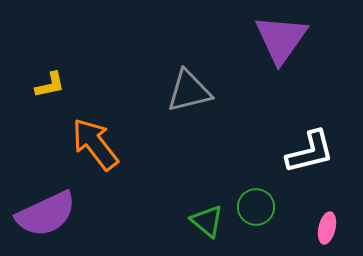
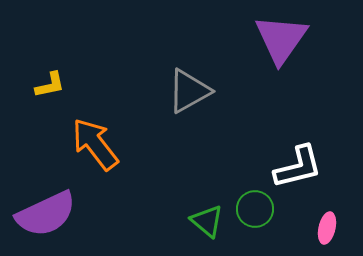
gray triangle: rotated 15 degrees counterclockwise
white L-shape: moved 12 px left, 15 px down
green circle: moved 1 px left, 2 px down
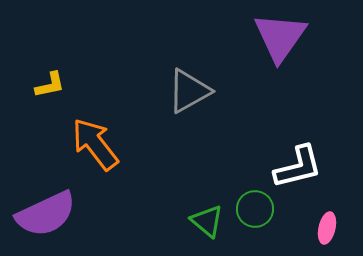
purple triangle: moved 1 px left, 2 px up
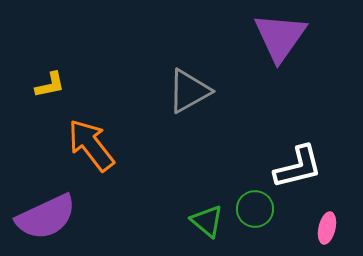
orange arrow: moved 4 px left, 1 px down
purple semicircle: moved 3 px down
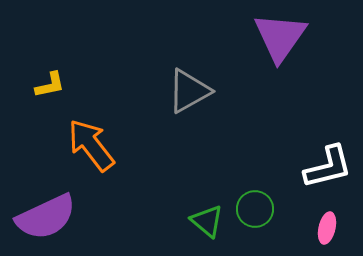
white L-shape: moved 30 px right
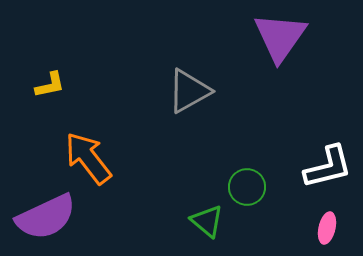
orange arrow: moved 3 px left, 13 px down
green circle: moved 8 px left, 22 px up
